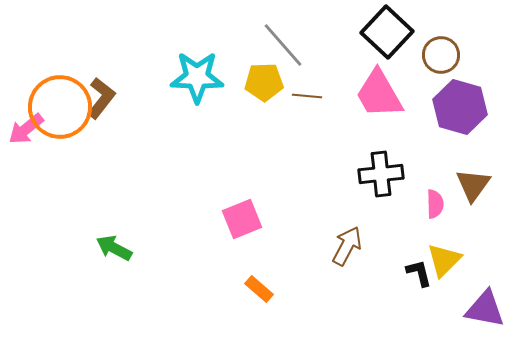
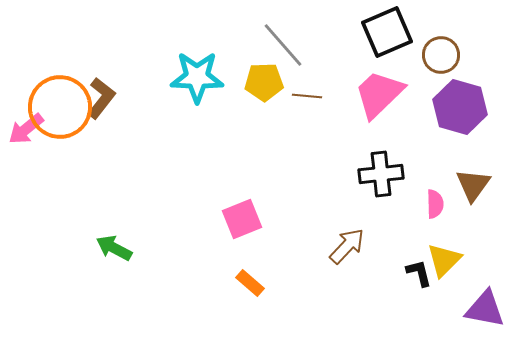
black square: rotated 24 degrees clockwise
pink trapezoid: rotated 76 degrees clockwise
brown arrow: rotated 15 degrees clockwise
orange rectangle: moved 9 px left, 6 px up
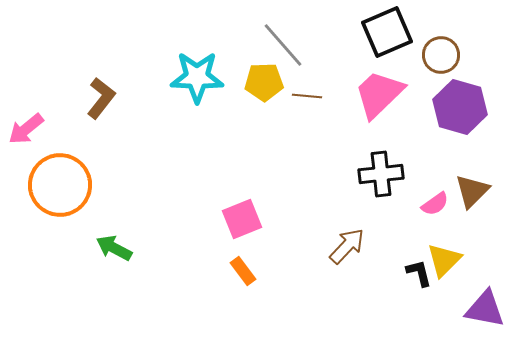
orange circle: moved 78 px down
brown triangle: moved 1 px left, 6 px down; rotated 9 degrees clockwise
pink semicircle: rotated 56 degrees clockwise
orange rectangle: moved 7 px left, 12 px up; rotated 12 degrees clockwise
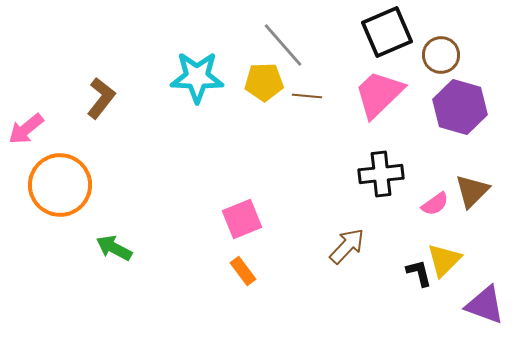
purple triangle: moved 4 px up; rotated 9 degrees clockwise
